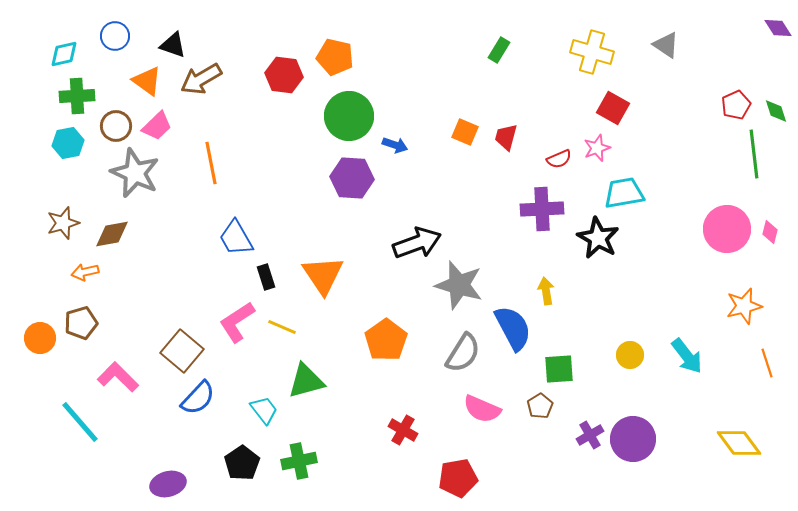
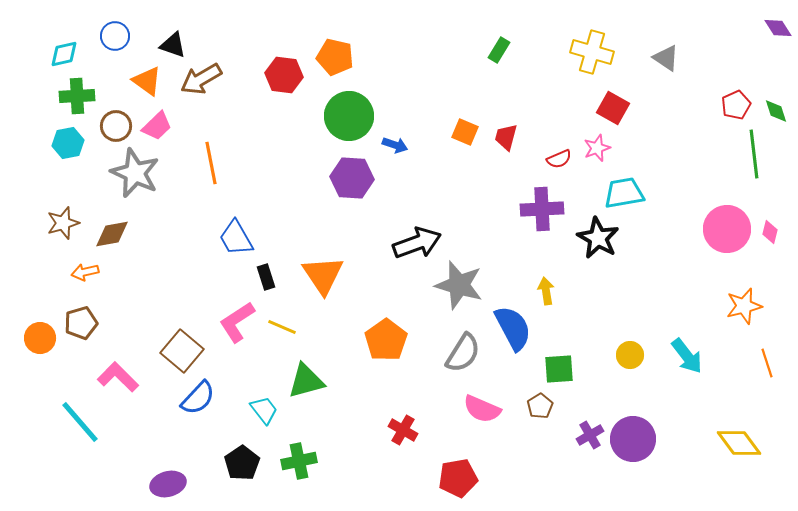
gray triangle at (666, 45): moved 13 px down
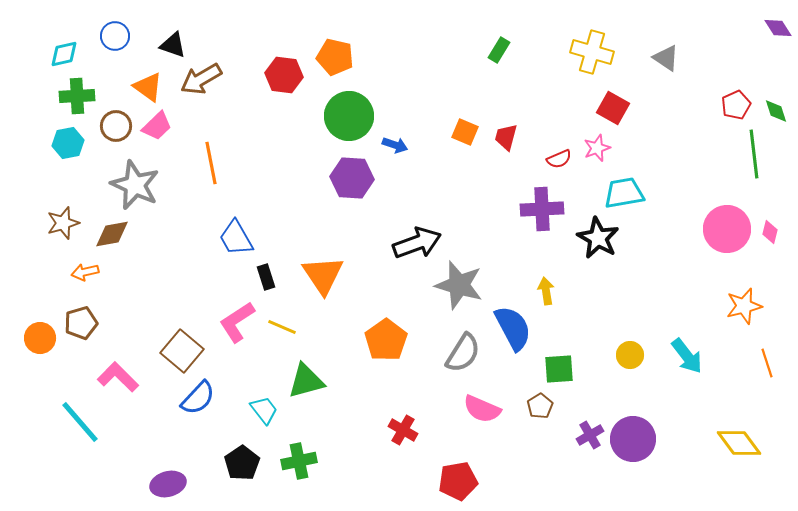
orange triangle at (147, 81): moved 1 px right, 6 px down
gray star at (135, 173): moved 12 px down
red pentagon at (458, 478): moved 3 px down
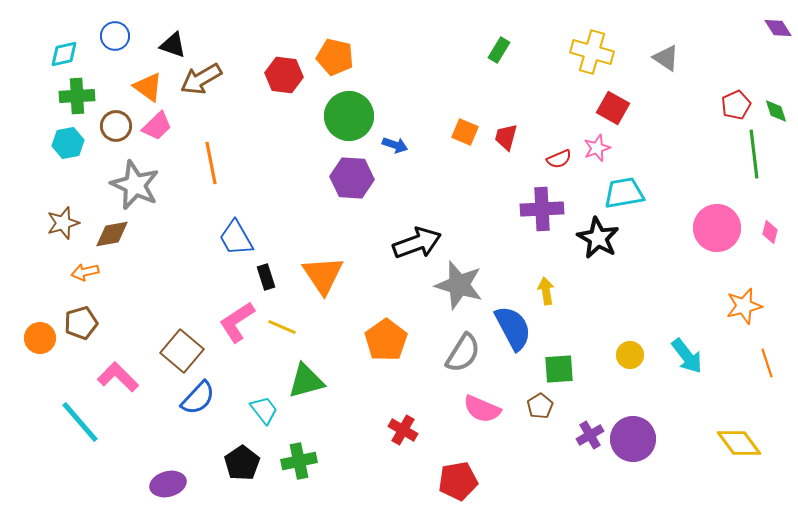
pink circle at (727, 229): moved 10 px left, 1 px up
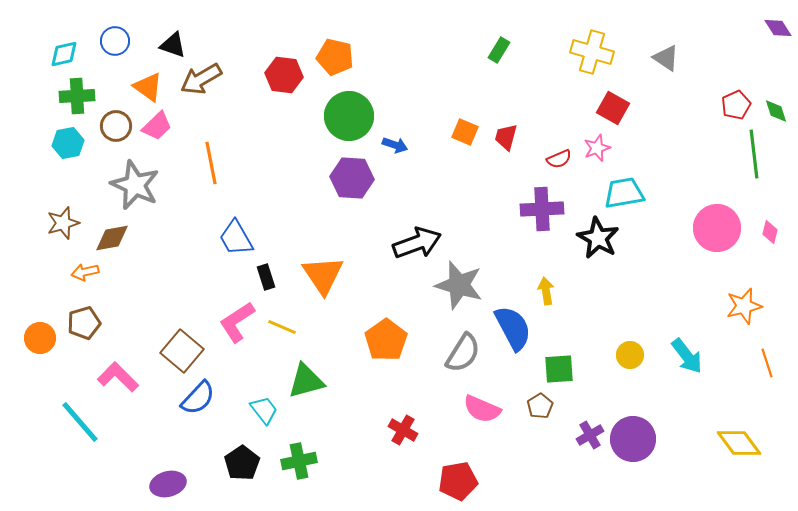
blue circle at (115, 36): moved 5 px down
brown diamond at (112, 234): moved 4 px down
brown pentagon at (81, 323): moved 3 px right
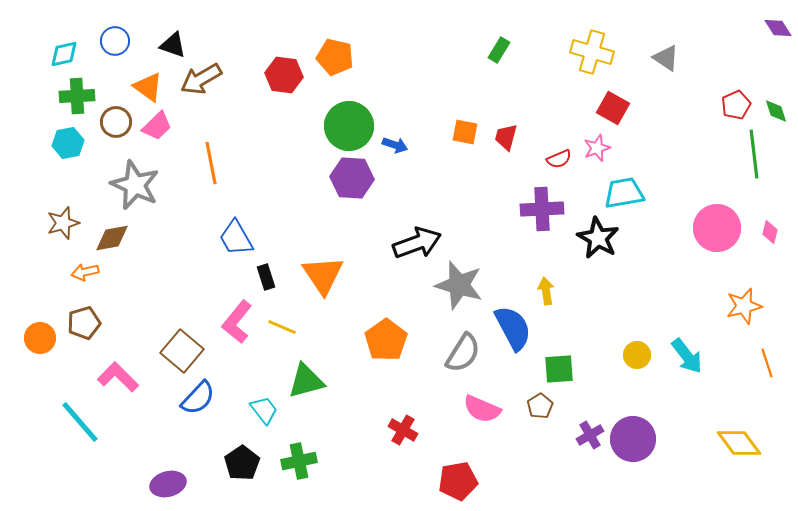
green circle at (349, 116): moved 10 px down
brown circle at (116, 126): moved 4 px up
orange square at (465, 132): rotated 12 degrees counterclockwise
pink L-shape at (237, 322): rotated 18 degrees counterclockwise
yellow circle at (630, 355): moved 7 px right
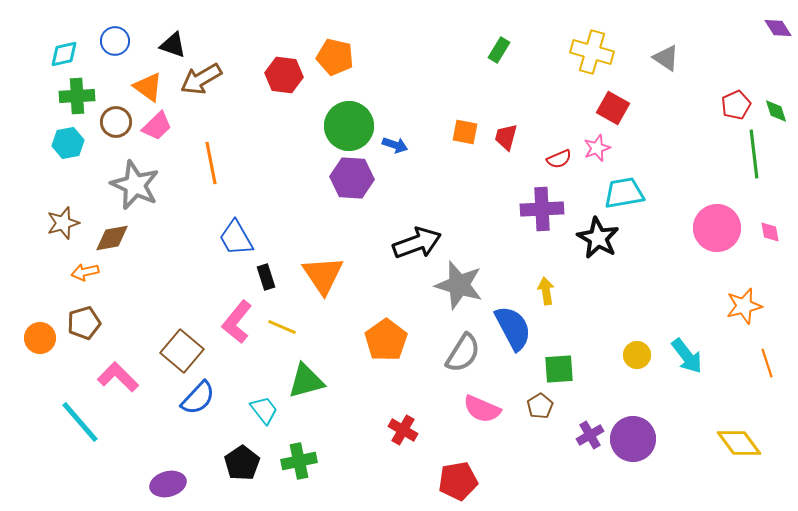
pink diamond at (770, 232): rotated 25 degrees counterclockwise
